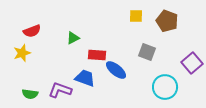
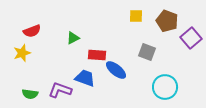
purple square: moved 1 px left, 25 px up
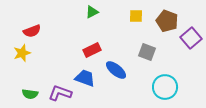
green triangle: moved 19 px right, 26 px up
red rectangle: moved 5 px left, 5 px up; rotated 30 degrees counterclockwise
purple L-shape: moved 3 px down
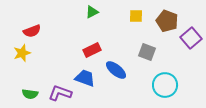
cyan circle: moved 2 px up
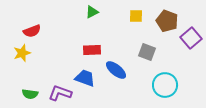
red rectangle: rotated 24 degrees clockwise
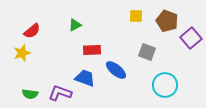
green triangle: moved 17 px left, 13 px down
red semicircle: rotated 18 degrees counterclockwise
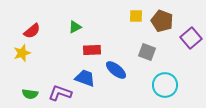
brown pentagon: moved 5 px left
green triangle: moved 2 px down
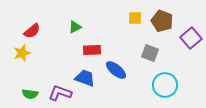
yellow square: moved 1 px left, 2 px down
gray square: moved 3 px right, 1 px down
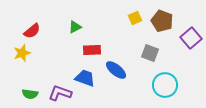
yellow square: rotated 24 degrees counterclockwise
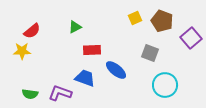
yellow star: moved 2 px up; rotated 18 degrees clockwise
